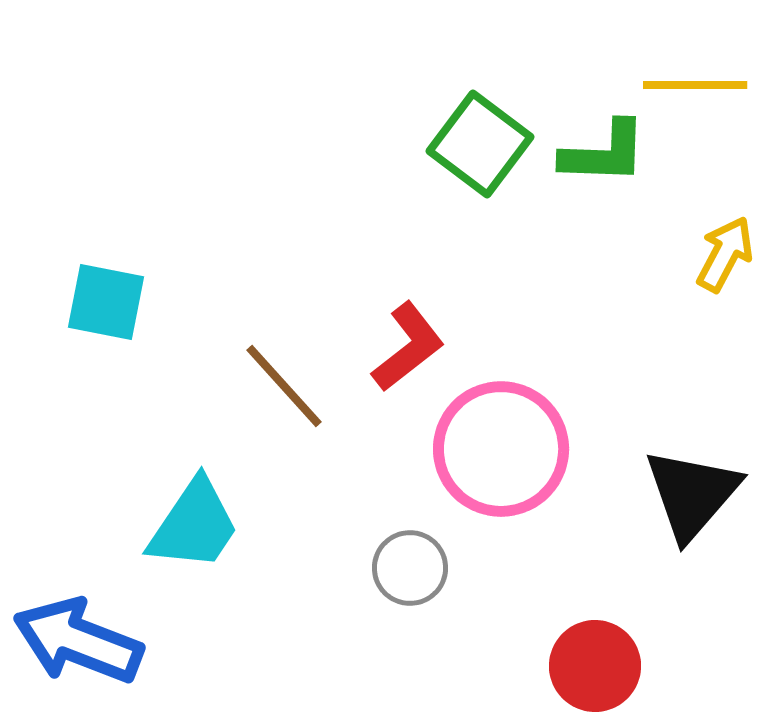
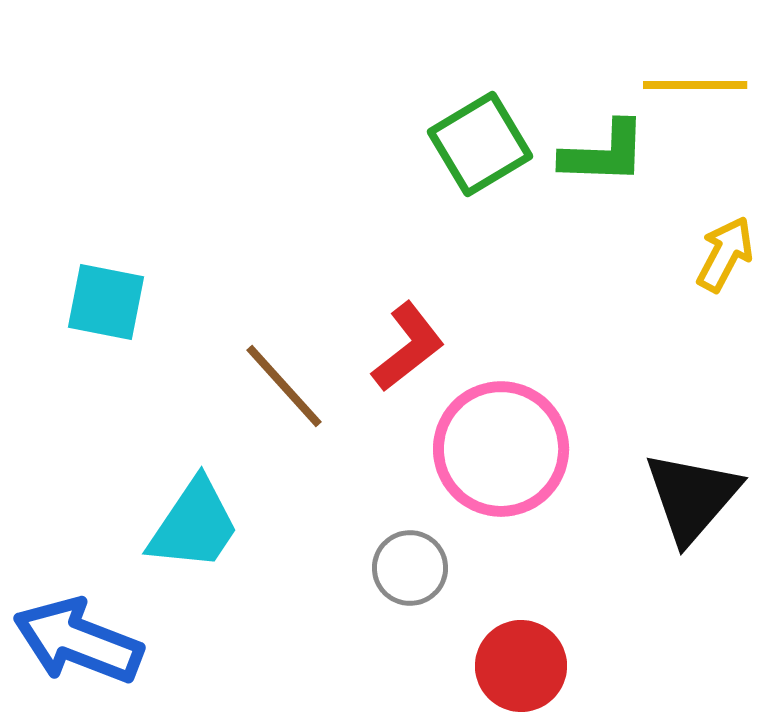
green square: rotated 22 degrees clockwise
black triangle: moved 3 px down
red circle: moved 74 px left
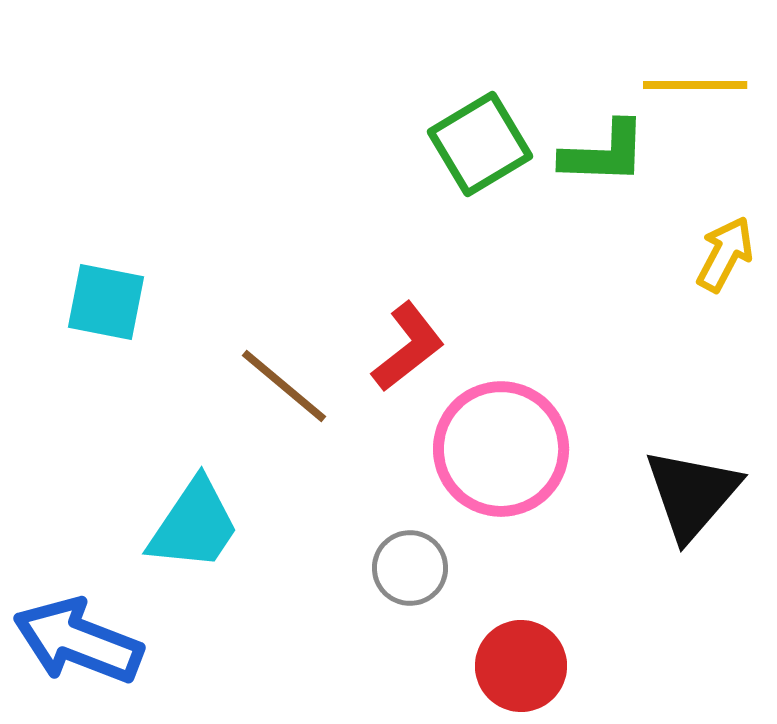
brown line: rotated 8 degrees counterclockwise
black triangle: moved 3 px up
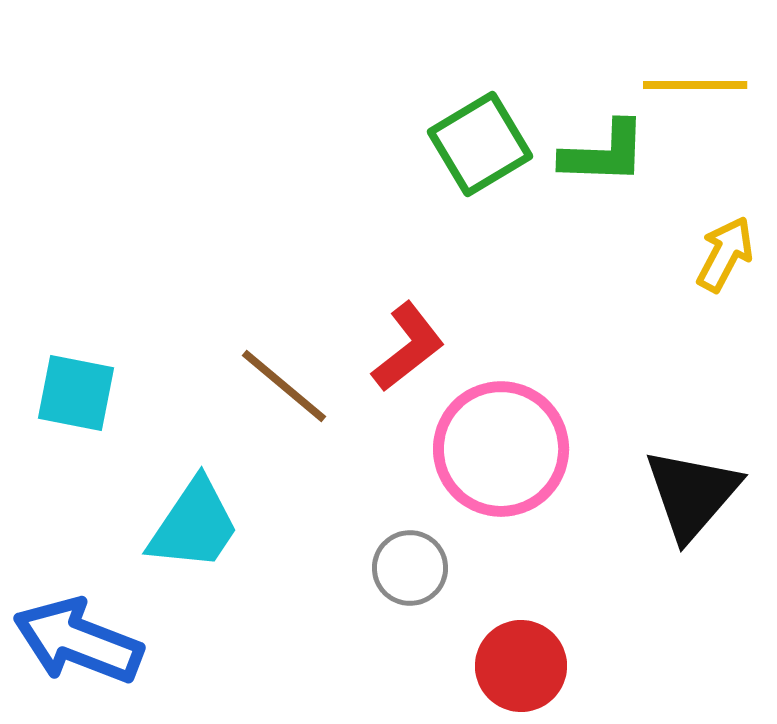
cyan square: moved 30 px left, 91 px down
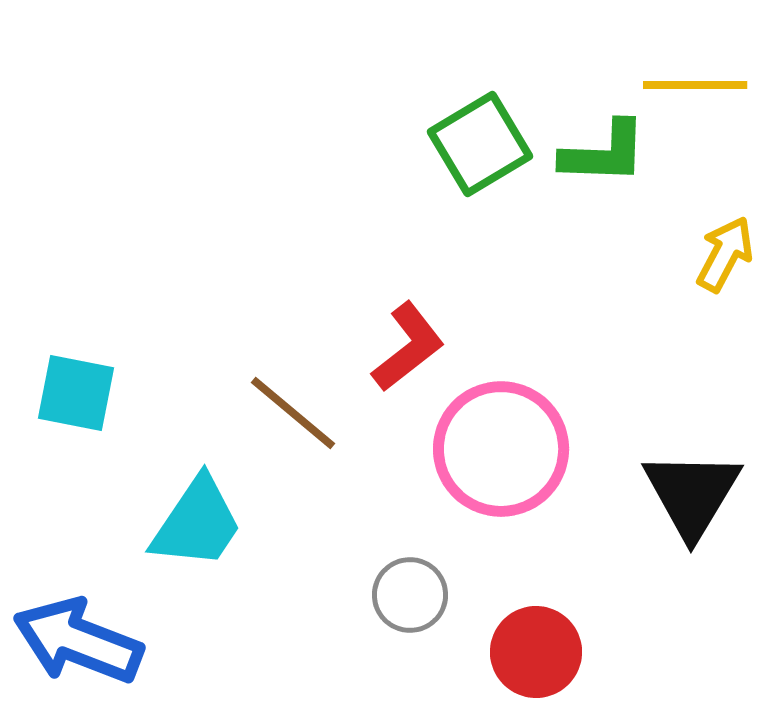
brown line: moved 9 px right, 27 px down
black triangle: rotated 10 degrees counterclockwise
cyan trapezoid: moved 3 px right, 2 px up
gray circle: moved 27 px down
red circle: moved 15 px right, 14 px up
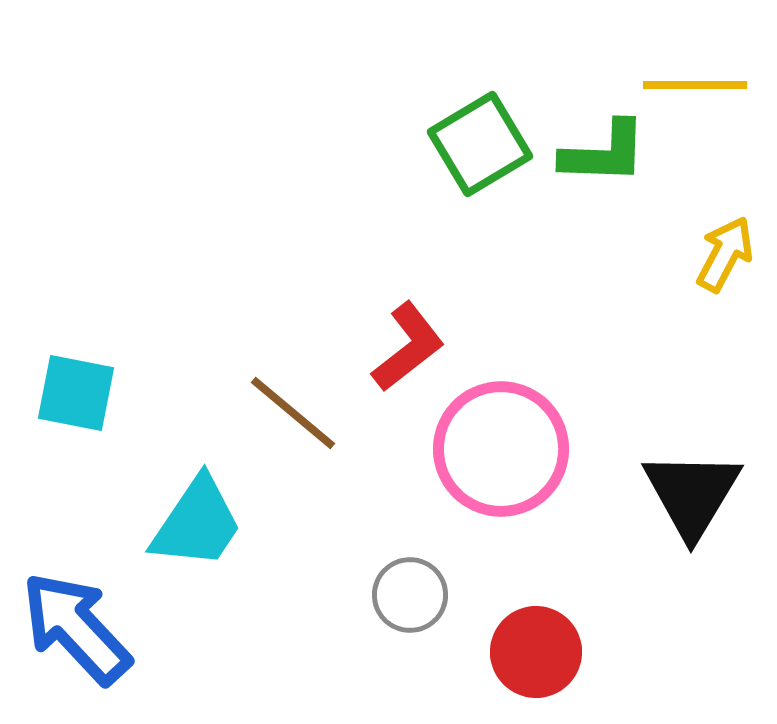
blue arrow: moved 2 px left, 13 px up; rotated 26 degrees clockwise
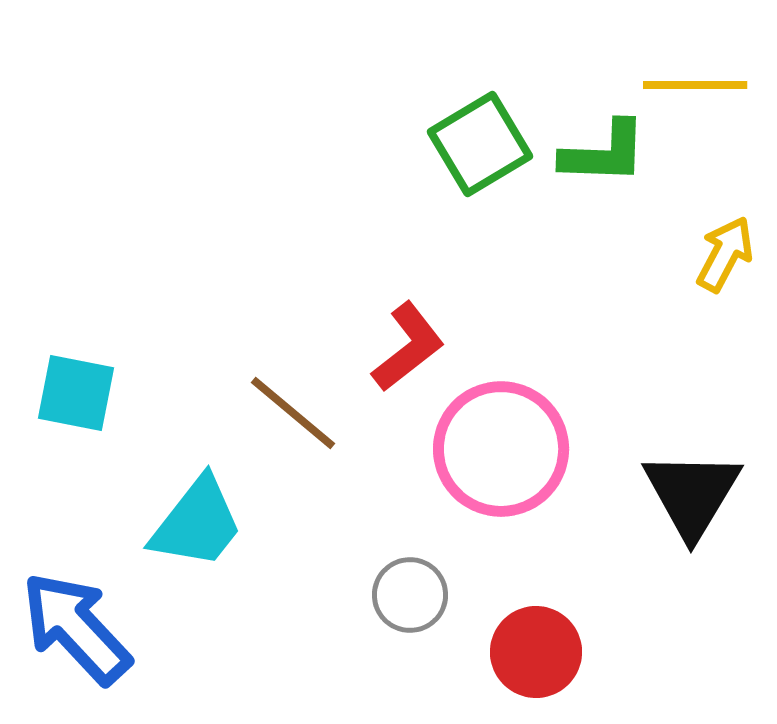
cyan trapezoid: rotated 4 degrees clockwise
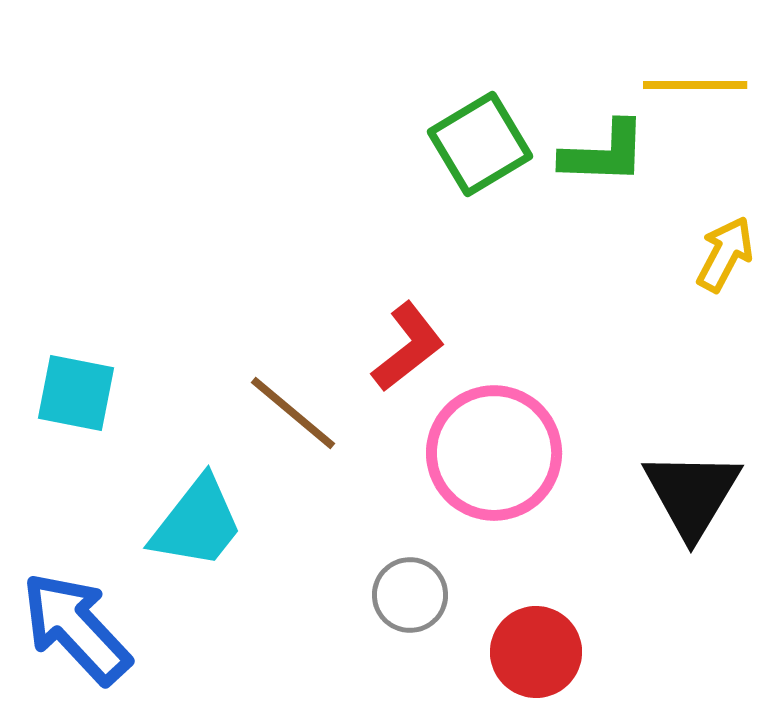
pink circle: moved 7 px left, 4 px down
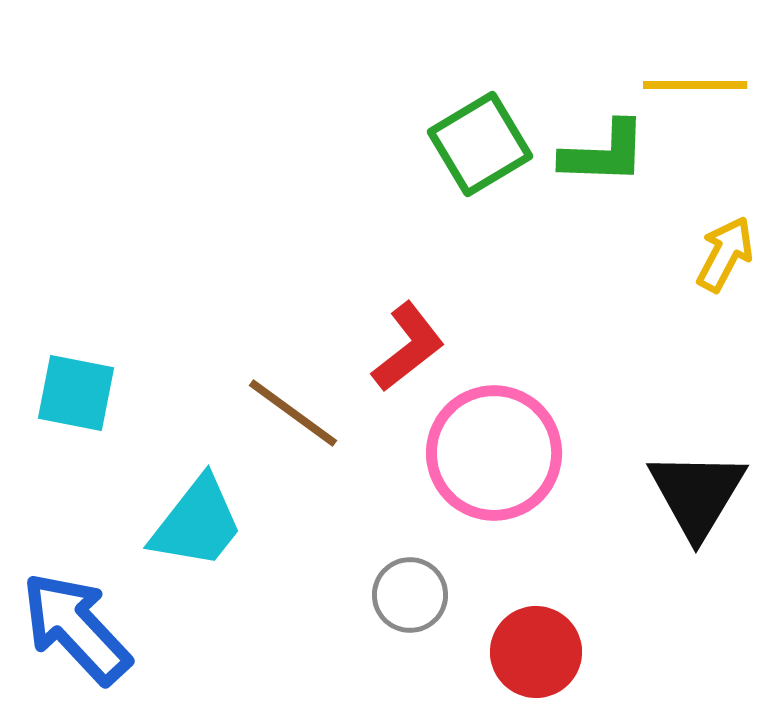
brown line: rotated 4 degrees counterclockwise
black triangle: moved 5 px right
